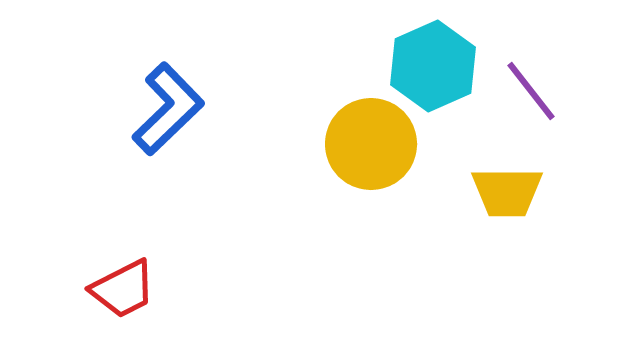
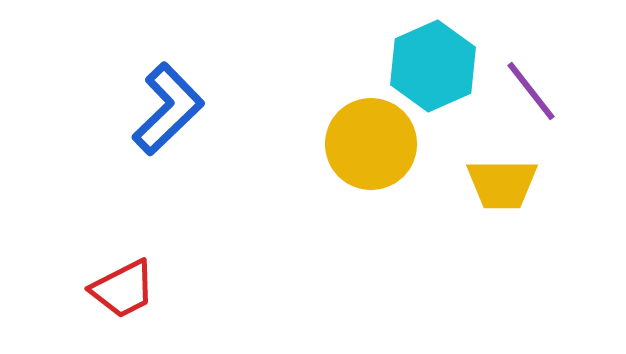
yellow trapezoid: moved 5 px left, 8 px up
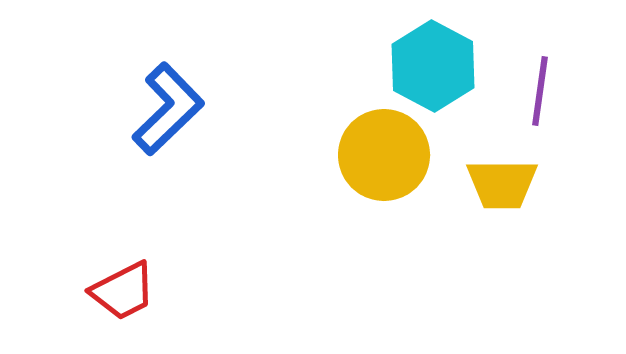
cyan hexagon: rotated 8 degrees counterclockwise
purple line: moved 9 px right; rotated 46 degrees clockwise
yellow circle: moved 13 px right, 11 px down
red trapezoid: moved 2 px down
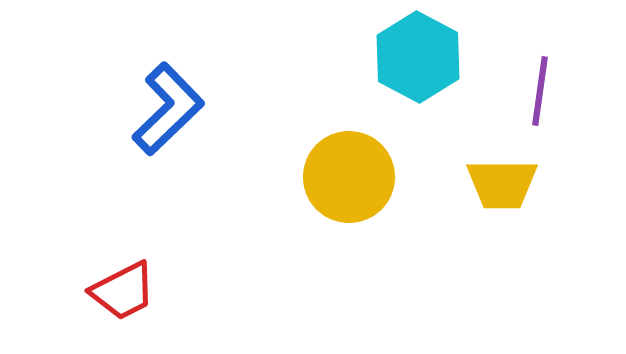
cyan hexagon: moved 15 px left, 9 px up
yellow circle: moved 35 px left, 22 px down
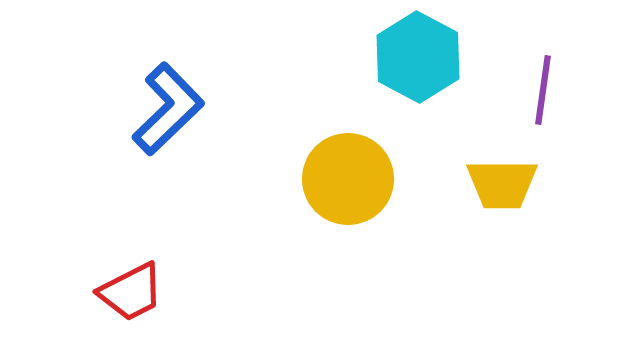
purple line: moved 3 px right, 1 px up
yellow circle: moved 1 px left, 2 px down
red trapezoid: moved 8 px right, 1 px down
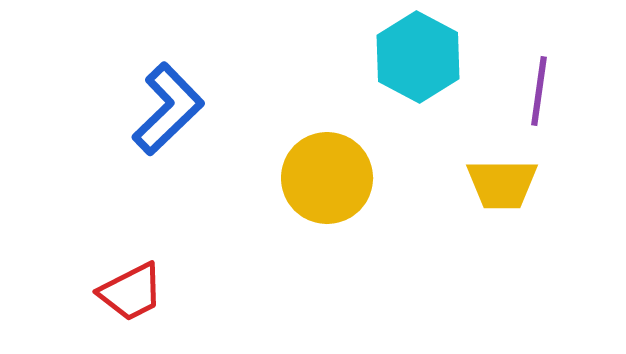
purple line: moved 4 px left, 1 px down
yellow circle: moved 21 px left, 1 px up
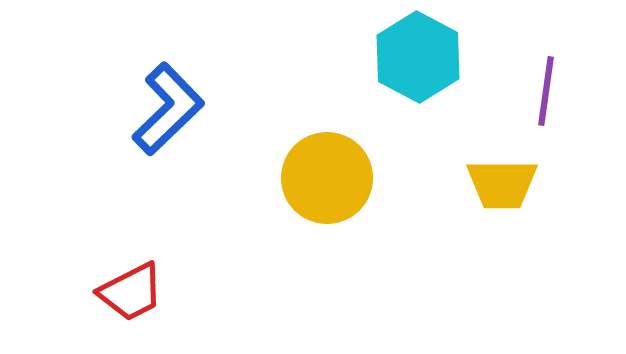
purple line: moved 7 px right
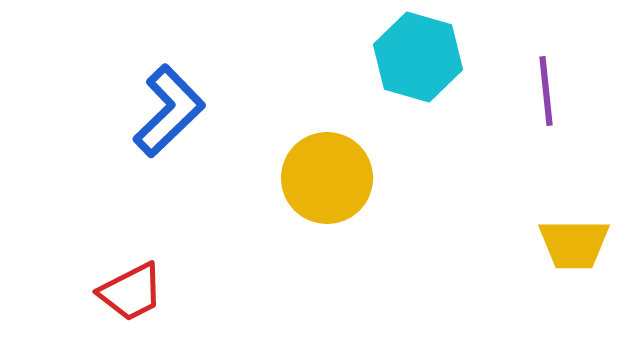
cyan hexagon: rotated 12 degrees counterclockwise
purple line: rotated 14 degrees counterclockwise
blue L-shape: moved 1 px right, 2 px down
yellow trapezoid: moved 72 px right, 60 px down
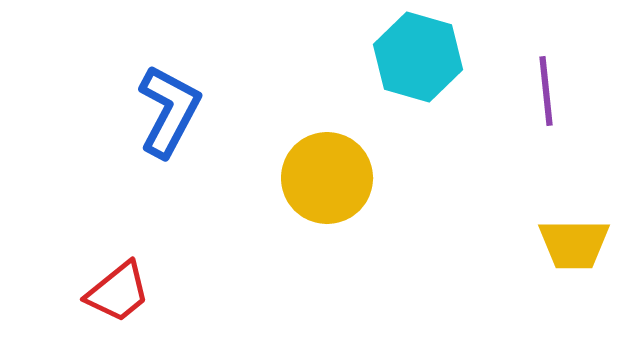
blue L-shape: rotated 18 degrees counterclockwise
red trapezoid: moved 13 px left; rotated 12 degrees counterclockwise
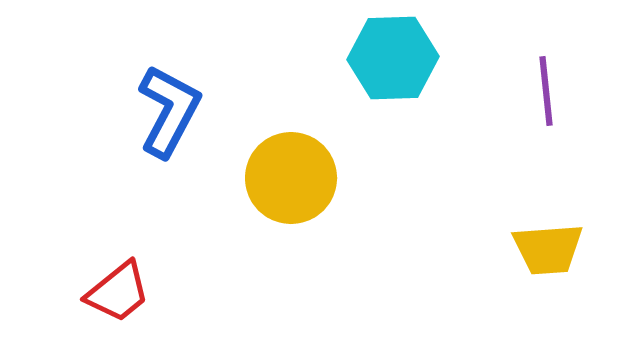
cyan hexagon: moved 25 px left, 1 px down; rotated 18 degrees counterclockwise
yellow circle: moved 36 px left
yellow trapezoid: moved 26 px left, 5 px down; rotated 4 degrees counterclockwise
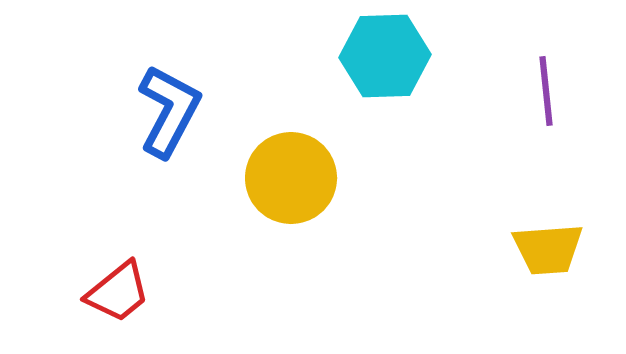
cyan hexagon: moved 8 px left, 2 px up
